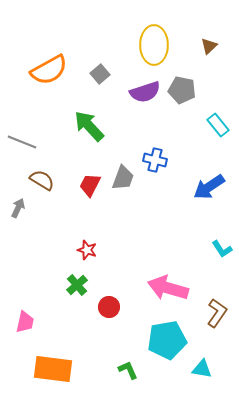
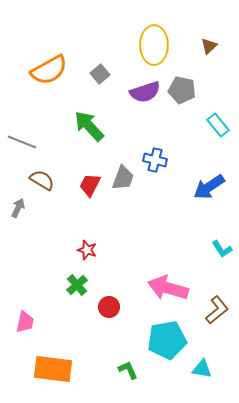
brown L-shape: moved 3 px up; rotated 16 degrees clockwise
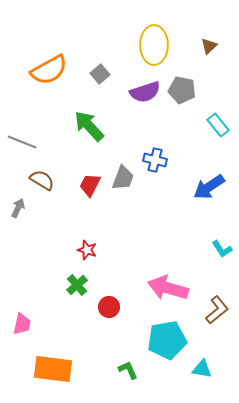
pink trapezoid: moved 3 px left, 2 px down
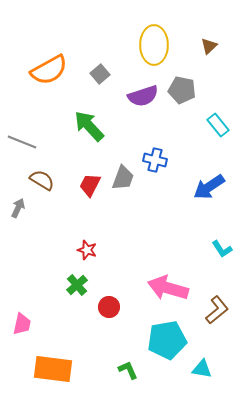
purple semicircle: moved 2 px left, 4 px down
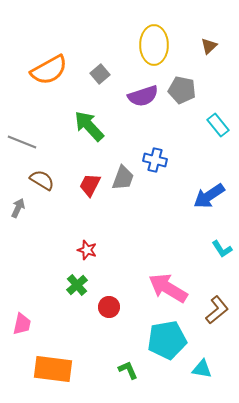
blue arrow: moved 9 px down
pink arrow: rotated 15 degrees clockwise
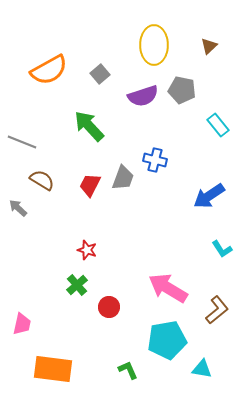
gray arrow: rotated 72 degrees counterclockwise
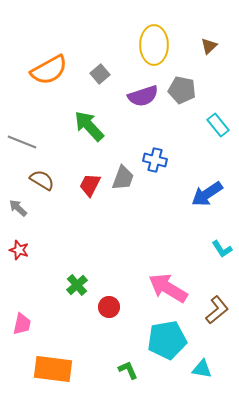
blue arrow: moved 2 px left, 2 px up
red star: moved 68 px left
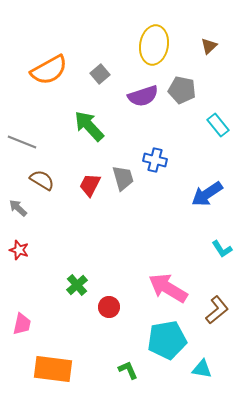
yellow ellipse: rotated 9 degrees clockwise
gray trapezoid: rotated 36 degrees counterclockwise
